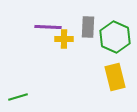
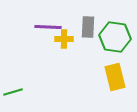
green hexagon: rotated 16 degrees counterclockwise
green line: moved 5 px left, 5 px up
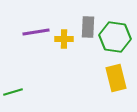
purple line: moved 12 px left, 5 px down; rotated 12 degrees counterclockwise
yellow rectangle: moved 1 px right, 1 px down
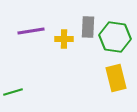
purple line: moved 5 px left, 1 px up
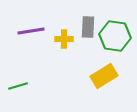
green hexagon: moved 1 px up
yellow rectangle: moved 12 px left, 2 px up; rotated 72 degrees clockwise
green line: moved 5 px right, 6 px up
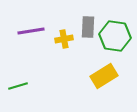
yellow cross: rotated 12 degrees counterclockwise
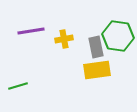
gray rectangle: moved 8 px right, 20 px down; rotated 15 degrees counterclockwise
green hexagon: moved 3 px right
yellow rectangle: moved 7 px left, 6 px up; rotated 24 degrees clockwise
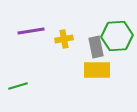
green hexagon: moved 1 px left; rotated 12 degrees counterclockwise
yellow rectangle: rotated 8 degrees clockwise
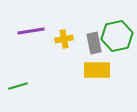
green hexagon: rotated 8 degrees counterclockwise
gray rectangle: moved 2 px left, 4 px up
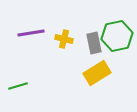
purple line: moved 2 px down
yellow cross: rotated 24 degrees clockwise
yellow rectangle: moved 3 px down; rotated 32 degrees counterclockwise
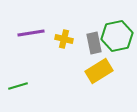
yellow rectangle: moved 2 px right, 2 px up
